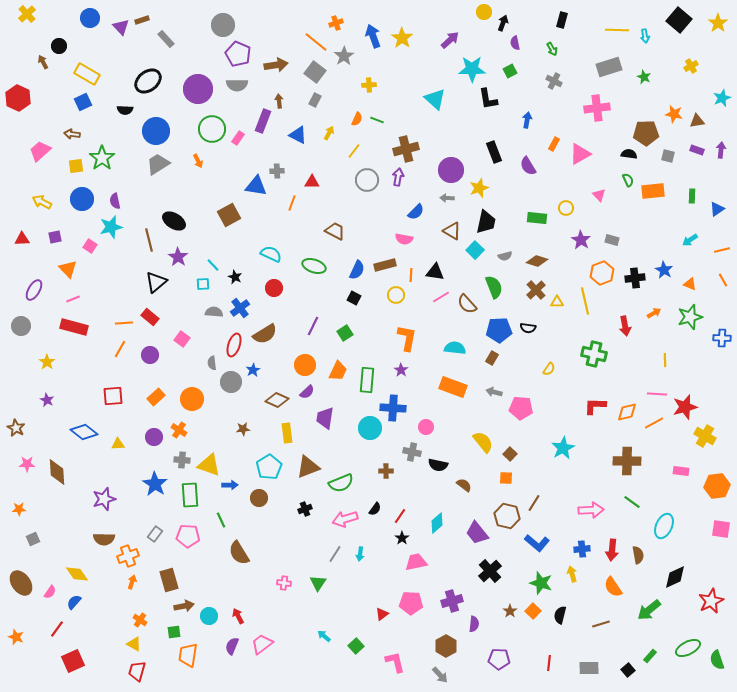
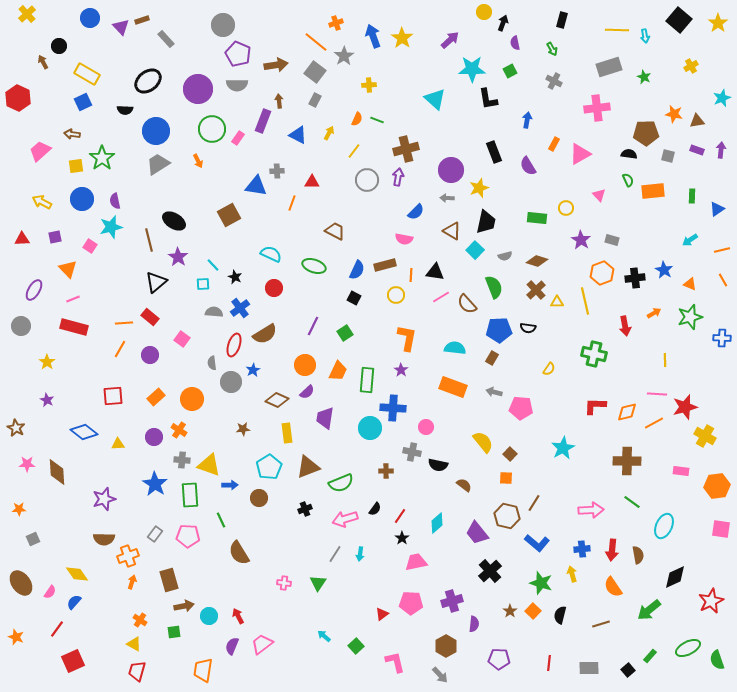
orange trapezoid at (188, 655): moved 15 px right, 15 px down
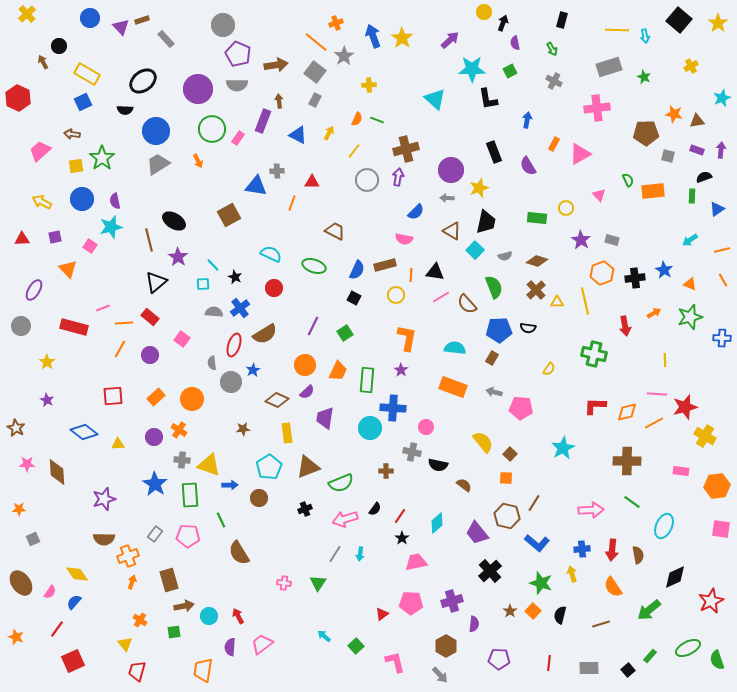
black ellipse at (148, 81): moved 5 px left
black semicircle at (629, 154): moved 75 px right, 23 px down; rotated 28 degrees counterclockwise
pink line at (73, 299): moved 30 px right, 9 px down
yellow triangle at (134, 644): moved 9 px left; rotated 21 degrees clockwise
purple semicircle at (232, 646): moved 2 px left, 1 px down; rotated 18 degrees counterclockwise
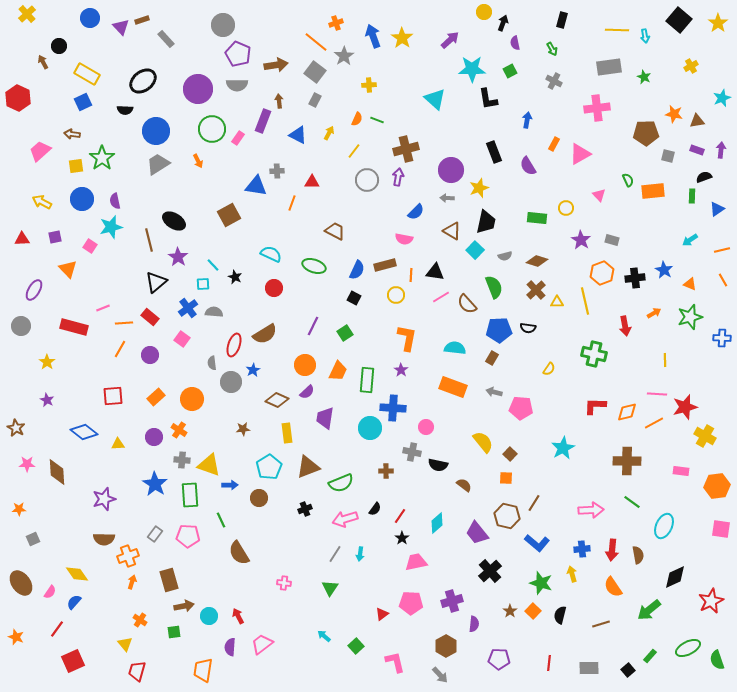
gray rectangle at (609, 67): rotated 10 degrees clockwise
blue cross at (240, 308): moved 52 px left
green triangle at (318, 583): moved 12 px right, 5 px down
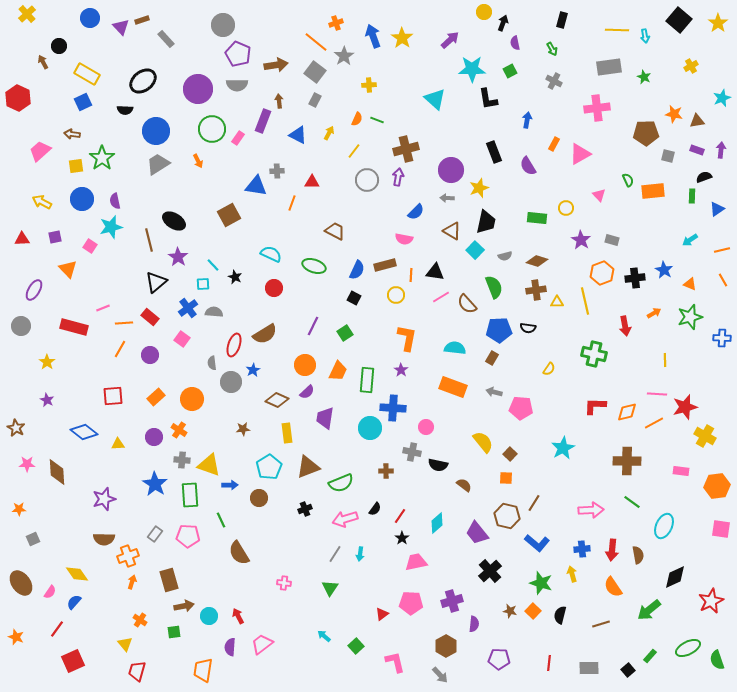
brown cross at (536, 290): rotated 36 degrees clockwise
brown star at (510, 611): rotated 24 degrees counterclockwise
